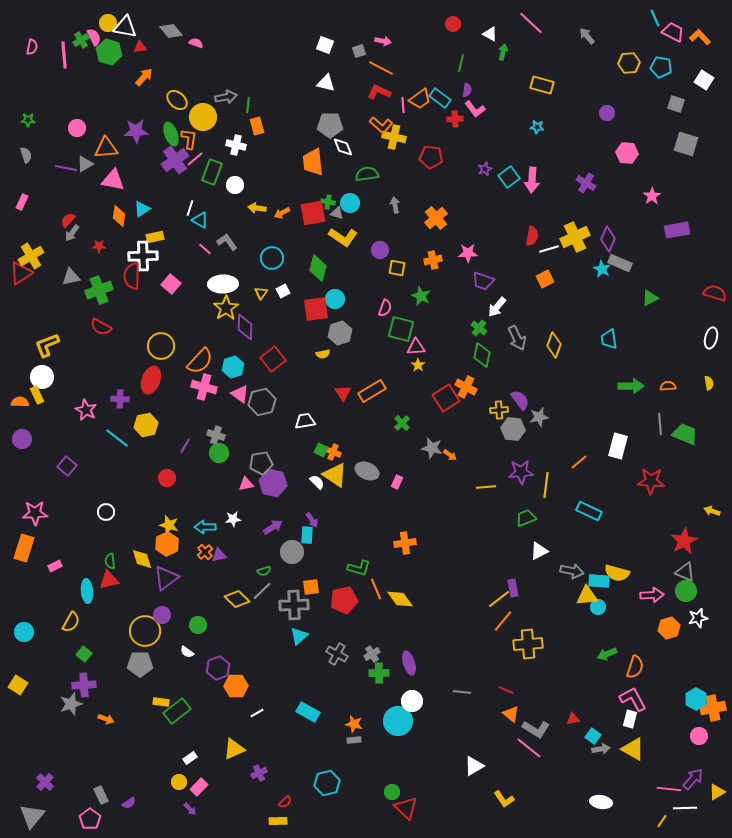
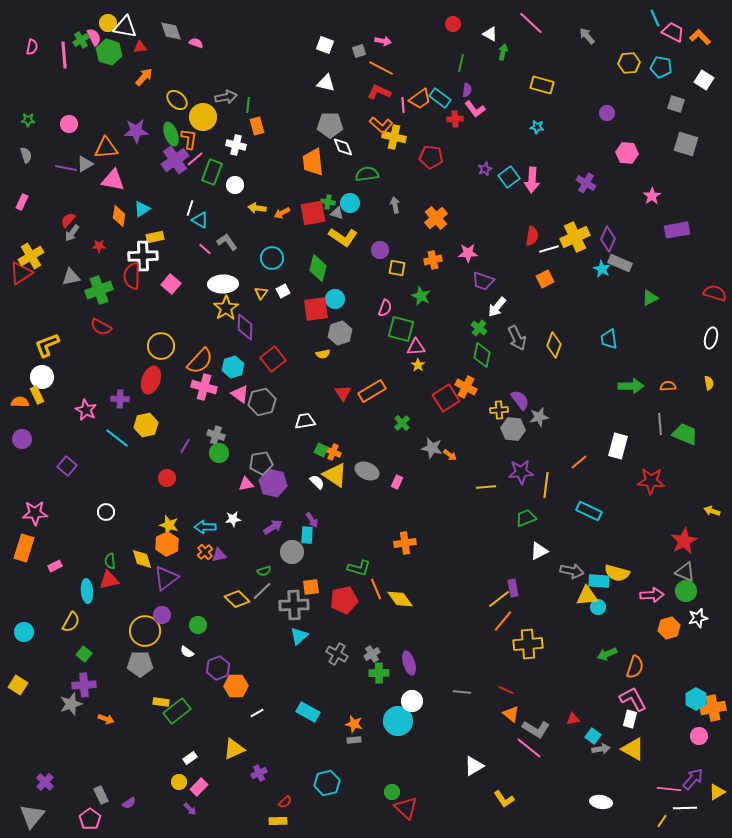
gray diamond at (171, 31): rotated 20 degrees clockwise
pink circle at (77, 128): moved 8 px left, 4 px up
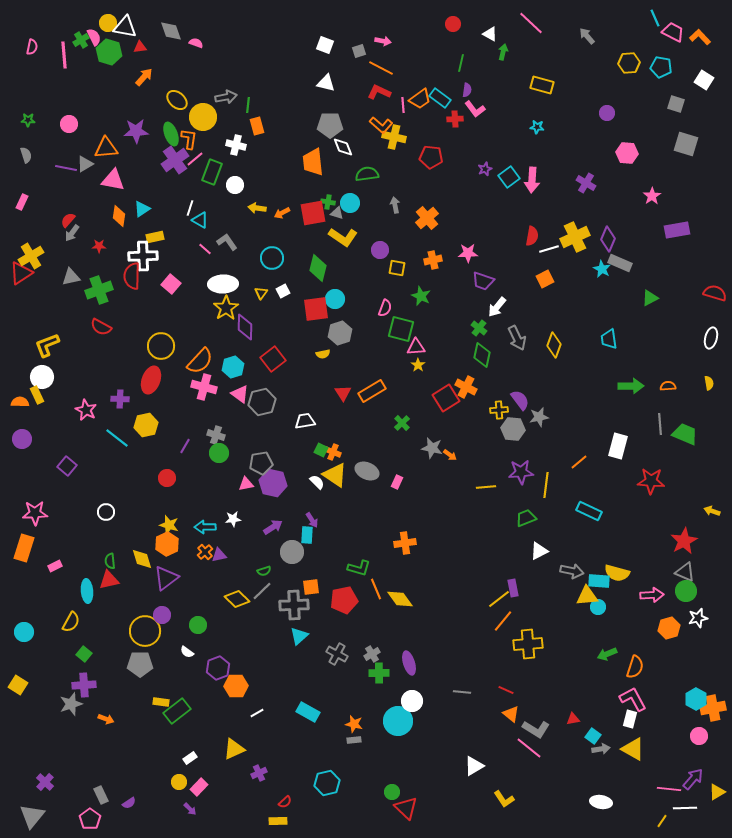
orange cross at (436, 218): moved 9 px left
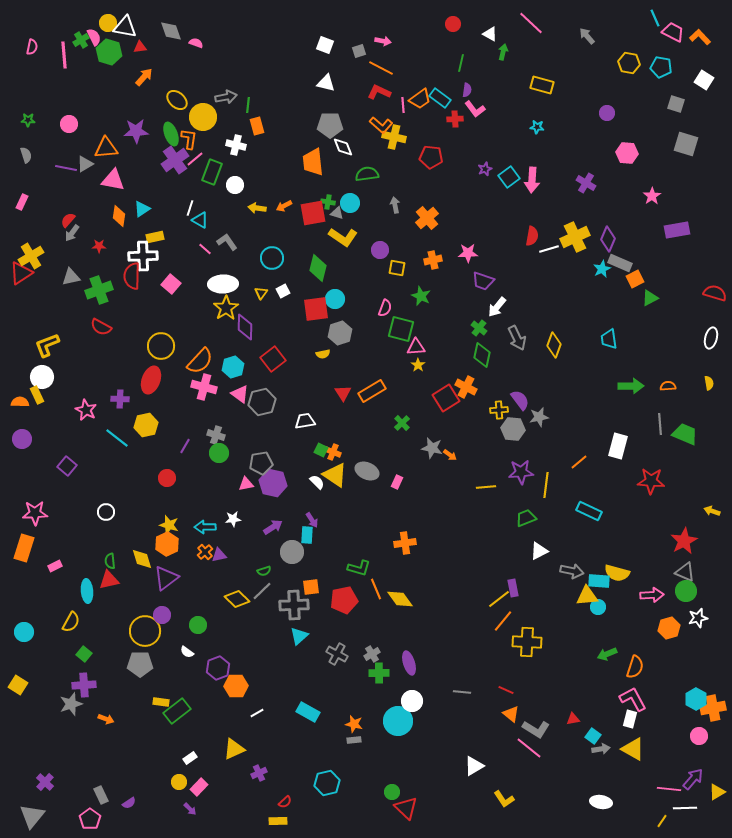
yellow hexagon at (629, 63): rotated 15 degrees clockwise
orange arrow at (282, 213): moved 2 px right, 7 px up
cyan star at (602, 269): rotated 18 degrees clockwise
orange square at (545, 279): moved 90 px right
yellow cross at (528, 644): moved 1 px left, 2 px up; rotated 8 degrees clockwise
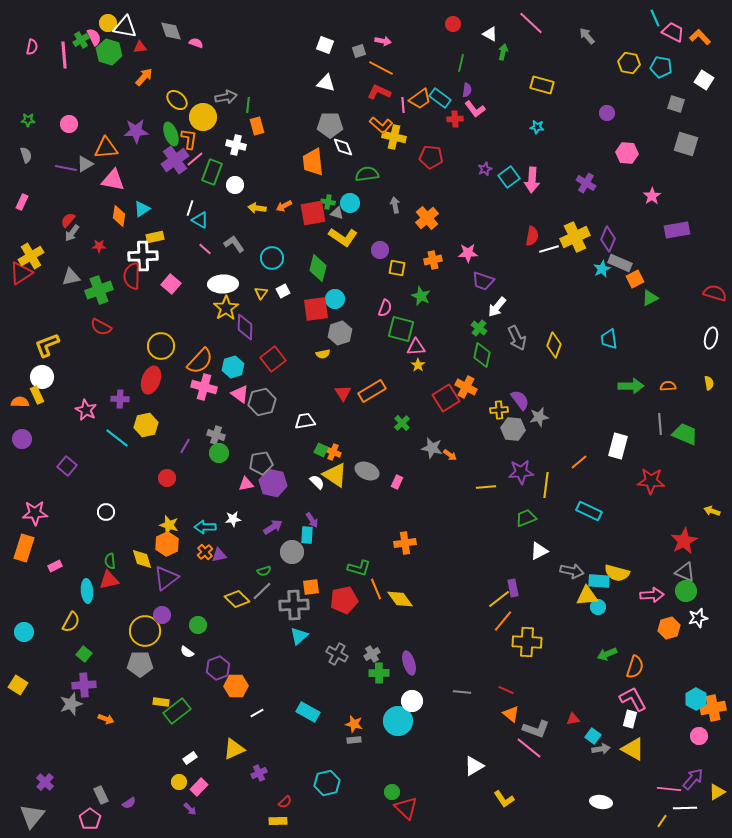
gray L-shape at (227, 242): moved 7 px right, 2 px down
gray L-shape at (536, 729): rotated 12 degrees counterclockwise
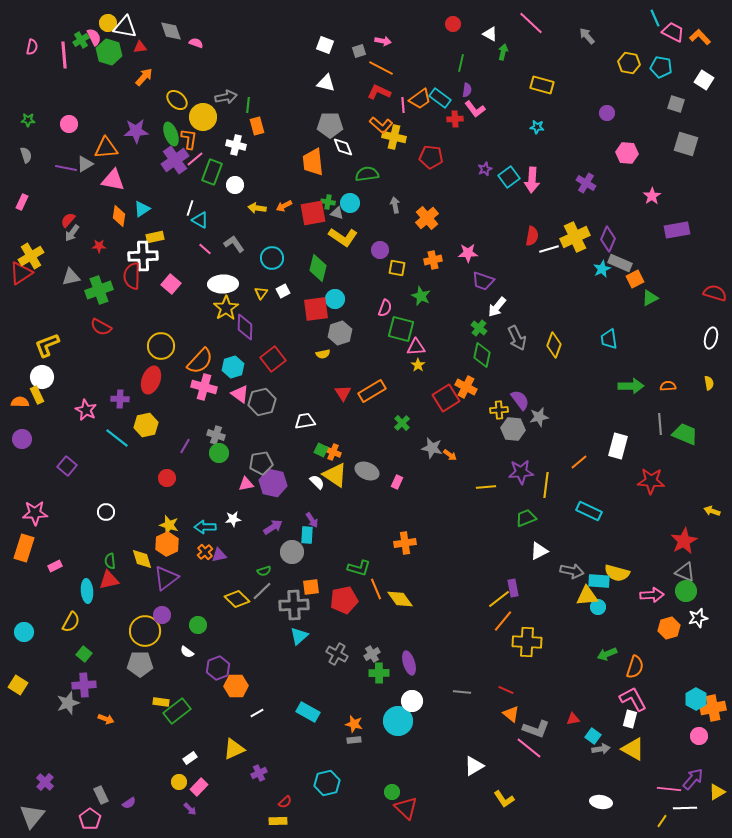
gray star at (71, 704): moved 3 px left, 1 px up
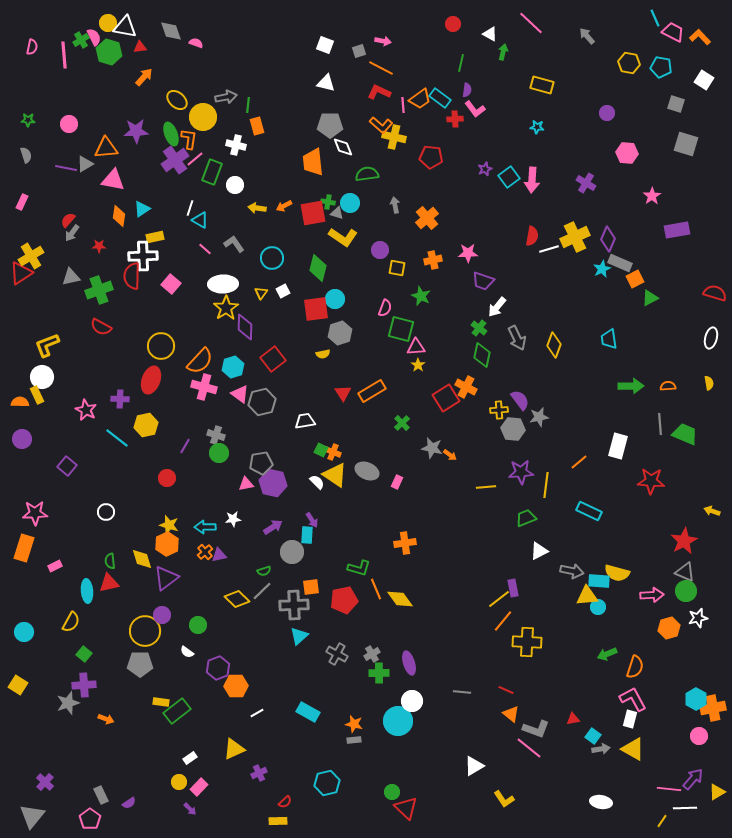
red triangle at (109, 580): moved 3 px down
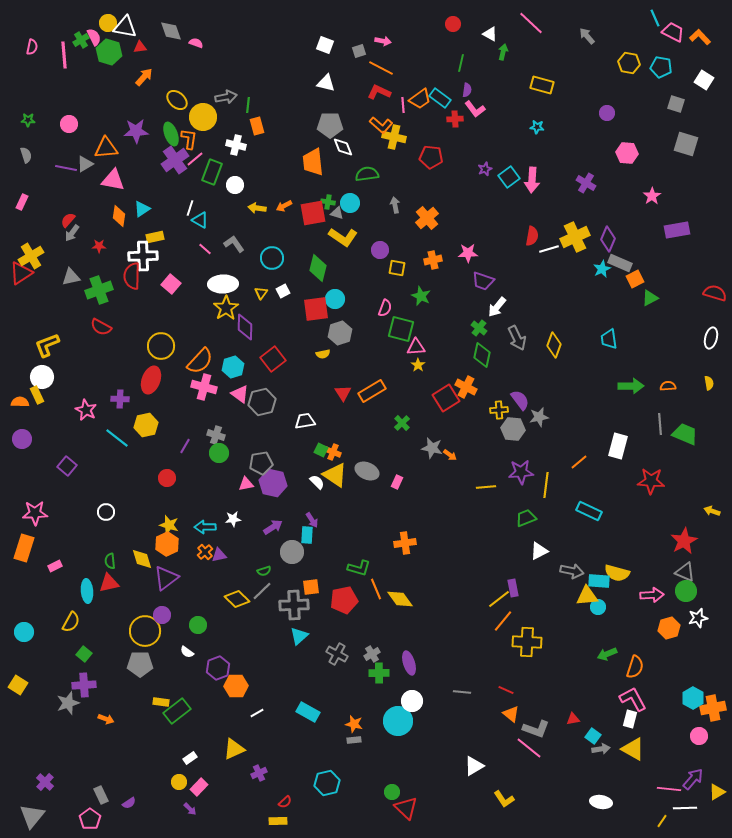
cyan hexagon at (696, 699): moved 3 px left, 1 px up
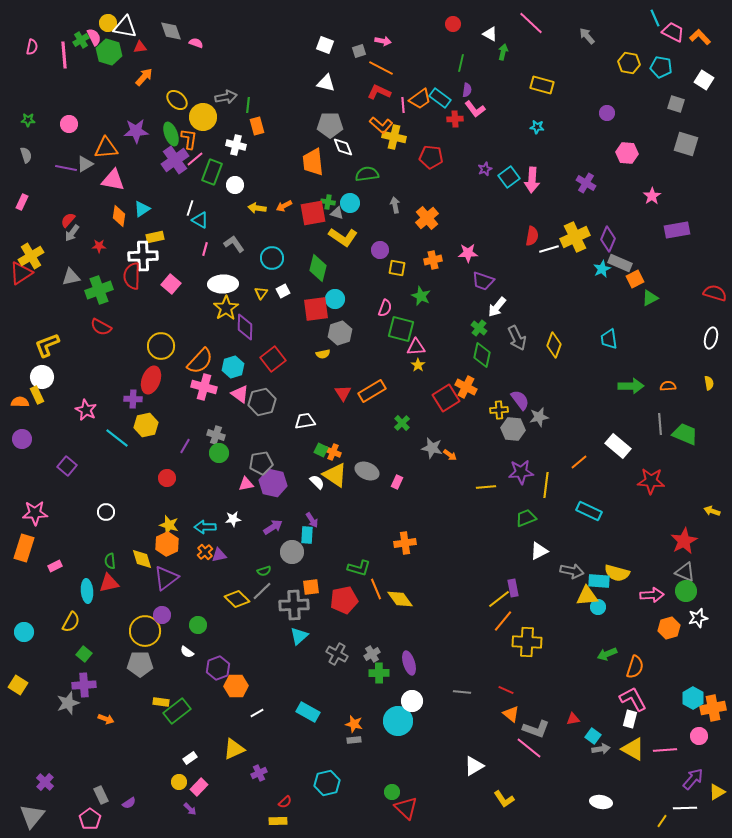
pink line at (205, 249): rotated 64 degrees clockwise
purple cross at (120, 399): moved 13 px right
white rectangle at (618, 446): rotated 65 degrees counterclockwise
pink line at (669, 789): moved 4 px left, 39 px up; rotated 10 degrees counterclockwise
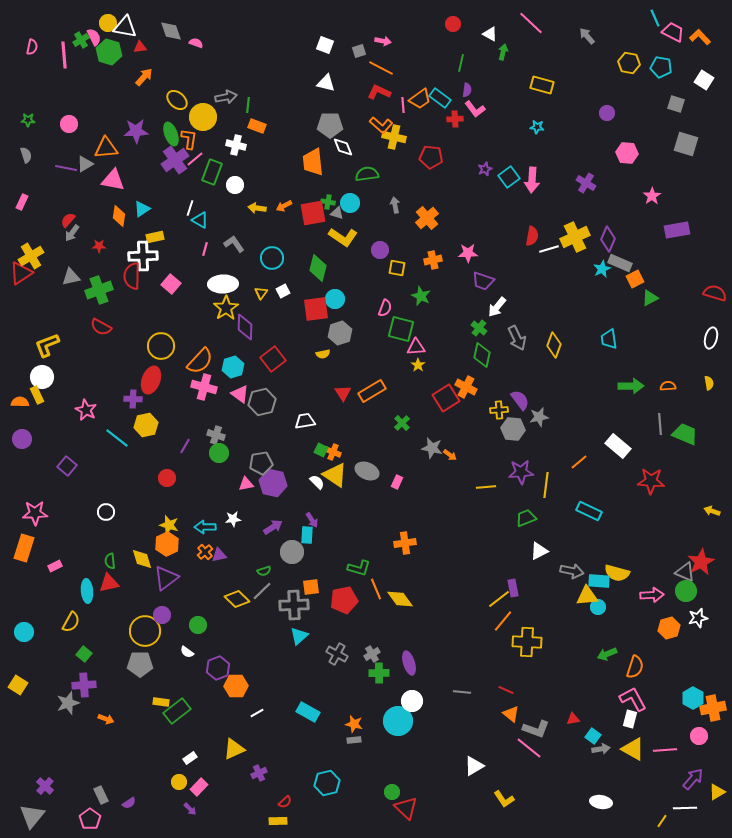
orange rectangle at (257, 126): rotated 54 degrees counterclockwise
red star at (684, 541): moved 17 px right, 21 px down
purple cross at (45, 782): moved 4 px down
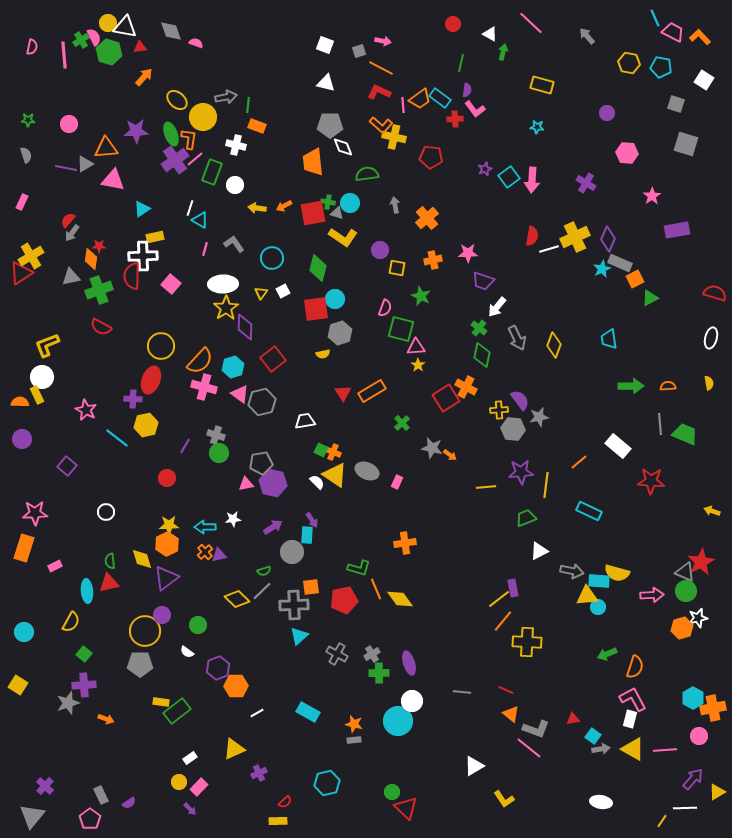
orange diamond at (119, 216): moved 28 px left, 43 px down
yellow star at (169, 525): rotated 18 degrees counterclockwise
orange hexagon at (669, 628): moved 13 px right
